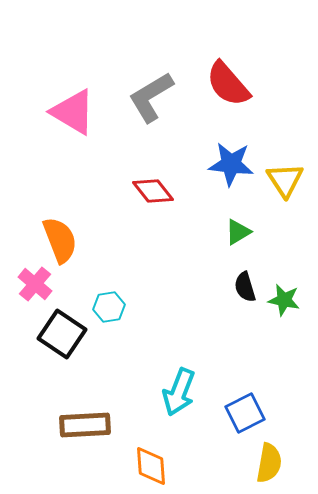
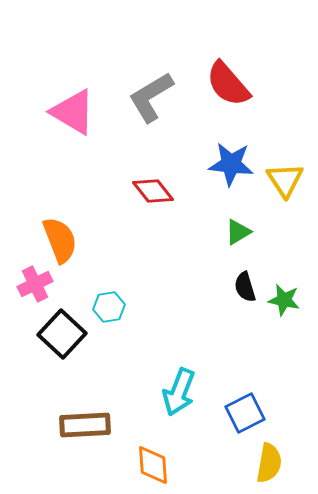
pink cross: rotated 24 degrees clockwise
black square: rotated 9 degrees clockwise
orange diamond: moved 2 px right, 1 px up
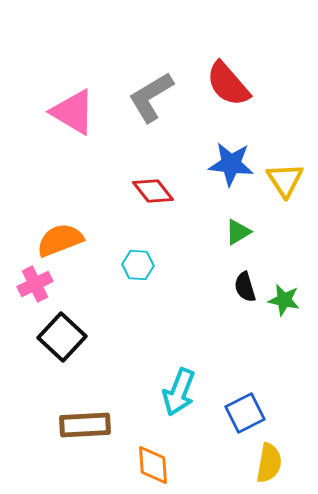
orange semicircle: rotated 90 degrees counterclockwise
cyan hexagon: moved 29 px right, 42 px up; rotated 12 degrees clockwise
black square: moved 3 px down
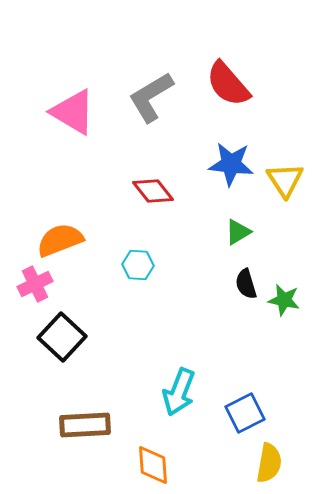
black semicircle: moved 1 px right, 3 px up
